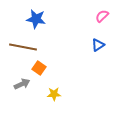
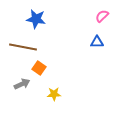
blue triangle: moved 1 px left, 3 px up; rotated 32 degrees clockwise
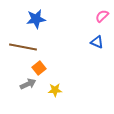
blue star: rotated 18 degrees counterclockwise
blue triangle: rotated 24 degrees clockwise
orange square: rotated 16 degrees clockwise
gray arrow: moved 6 px right
yellow star: moved 1 px right, 4 px up
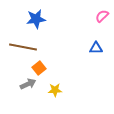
blue triangle: moved 1 px left, 6 px down; rotated 24 degrees counterclockwise
